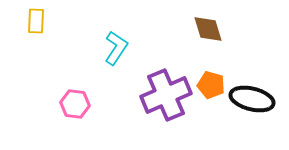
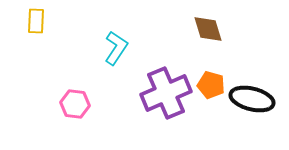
purple cross: moved 2 px up
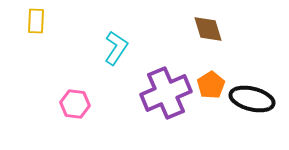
orange pentagon: rotated 24 degrees clockwise
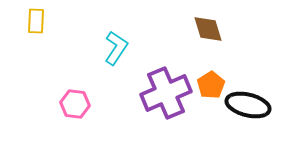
black ellipse: moved 4 px left, 6 px down
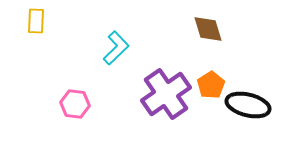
cyan L-shape: rotated 12 degrees clockwise
purple cross: moved 1 px down; rotated 12 degrees counterclockwise
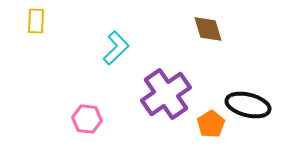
orange pentagon: moved 39 px down
pink hexagon: moved 12 px right, 15 px down
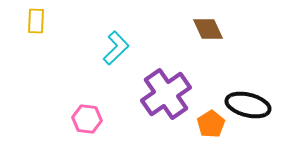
brown diamond: rotated 8 degrees counterclockwise
